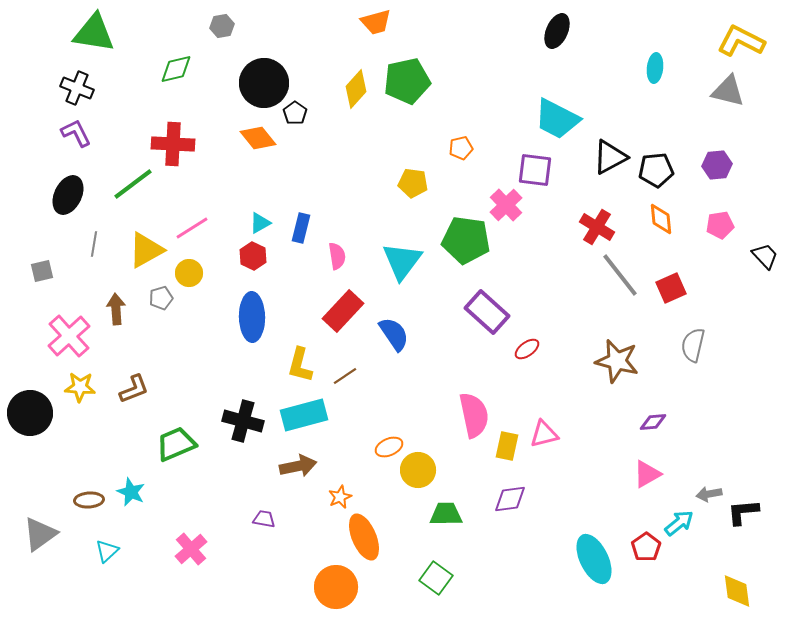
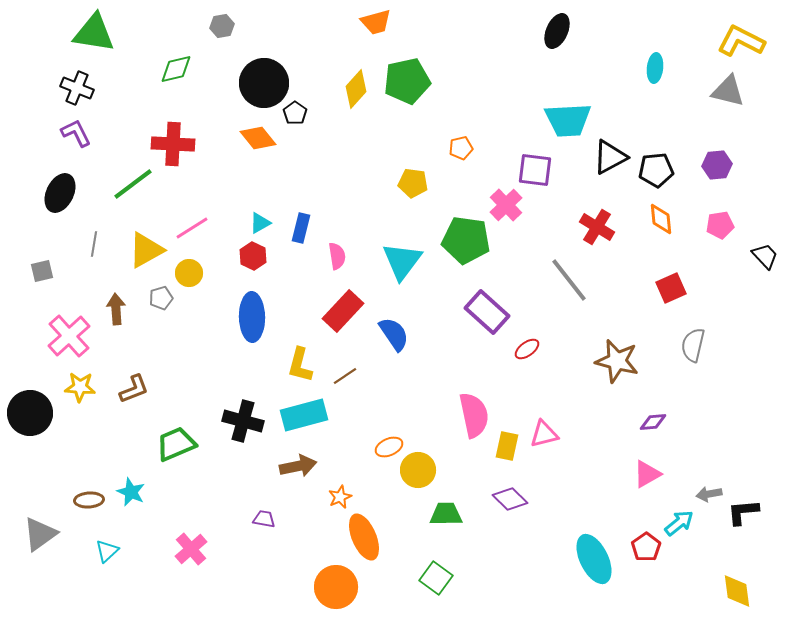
cyan trapezoid at (557, 119): moved 11 px right, 1 px down; rotated 30 degrees counterclockwise
black ellipse at (68, 195): moved 8 px left, 2 px up
gray line at (620, 275): moved 51 px left, 5 px down
purple diamond at (510, 499): rotated 52 degrees clockwise
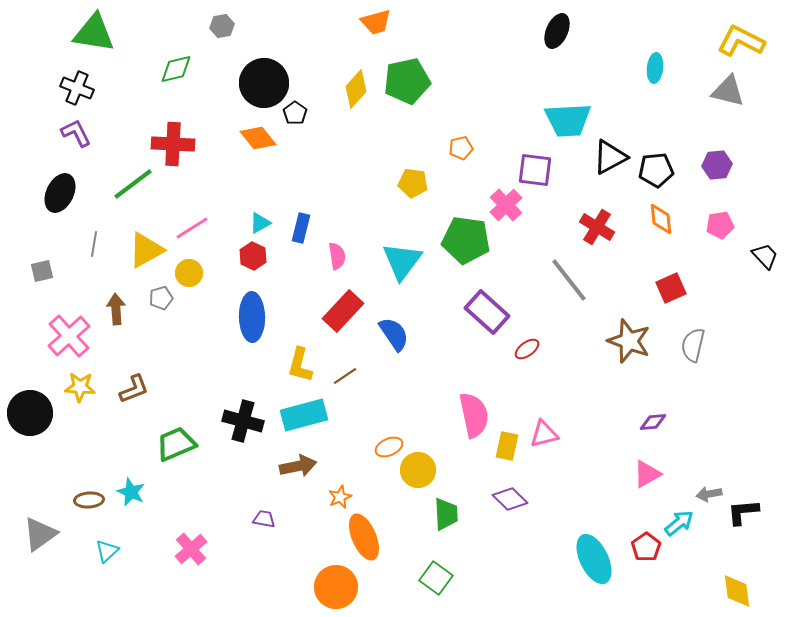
brown star at (617, 361): moved 12 px right, 20 px up; rotated 6 degrees clockwise
green trapezoid at (446, 514): rotated 88 degrees clockwise
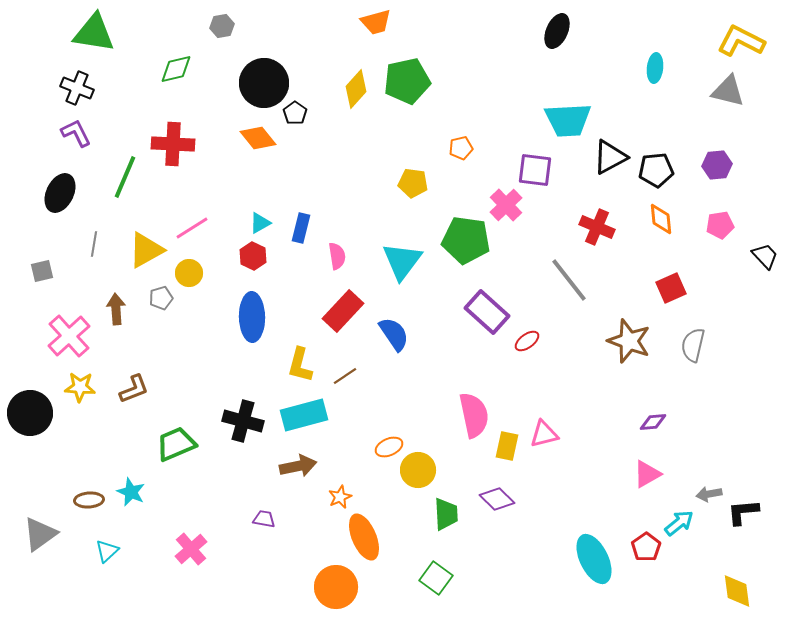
green line at (133, 184): moved 8 px left, 7 px up; rotated 30 degrees counterclockwise
red cross at (597, 227): rotated 8 degrees counterclockwise
red ellipse at (527, 349): moved 8 px up
purple diamond at (510, 499): moved 13 px left
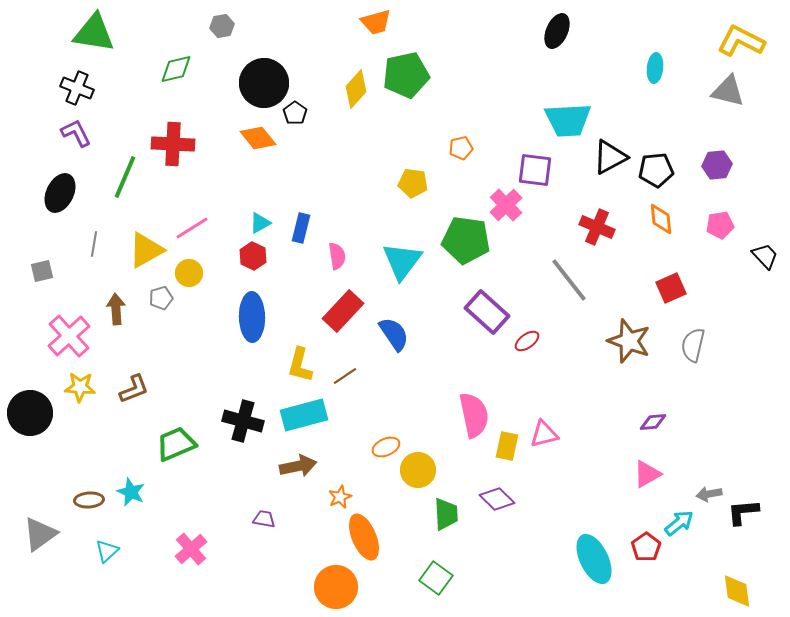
green pentagon at (407, 81): moved 1 px left, 6 px up
orange ellipse at (389, 447): moved 3 px left
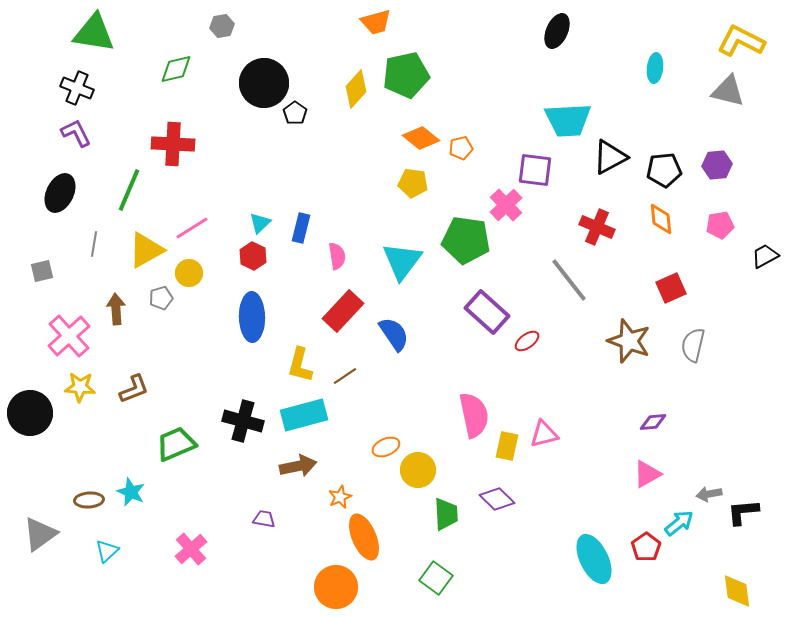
orange diamond at (258, 138): moved 163 px right; rotated 12 degrees counterclockwise
black pentagon at (656, 170): moved 8 px right
green line at (125, 177): moved 4 px right, 13 px down
cyan triangle at (260, 223): rotated 15 degrees counterclockwise
black trapezoid at (765, 256): rotated 76 degrees counterclockwise
